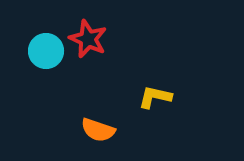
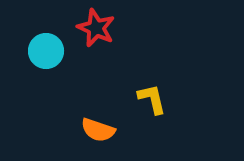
red star: moved 8 px right, 11 px up
yellow L-shape: moved 3 px left, 2 px down; rotated 64 degrees clockwise
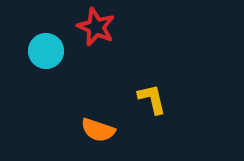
red star: moved 1 px up
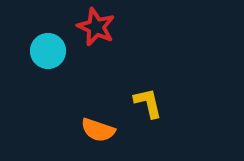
cyan circle: moved 2 px right
yellow L-shape: moved 4 px left, 4 px down
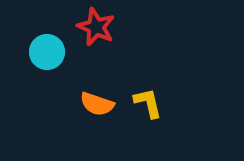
cyan circle: moved 1 px left, 1 px down
orange semicircle: moved 1 px left, 26 px up
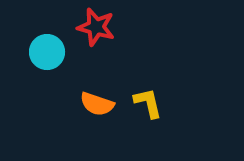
red star: rotated 9 degrees counterclockwise
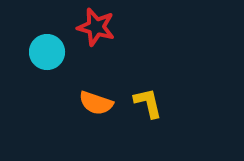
orange semicircle: moved 1 px left, 1 px up
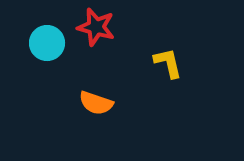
cyan circle: moved 9 px up
yellow L-shape: moved 20 px right, 40 px up
